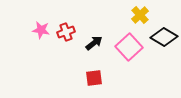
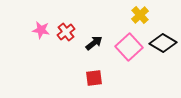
red cross: rotated 18 degrees counterclockwise
black diamond: moved 1 px left, 6 px down
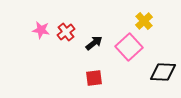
yellow cross: moved 4 px right, 6 px down
black diamond: moved 29 px down; rotated 28 degrees counterclockwise
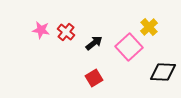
yellow cross: moved 5 px right, 6 px down
red cross: rotated 12 degrees counterclockwise
red square: rotated 24 degrees counterclockwise
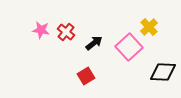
red square: moved 8 px left, 2 px up
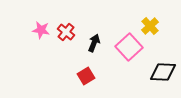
yellow cross: moved 1 px right, 1 px up
black arrow: rotated 30 degrees counterclockwise
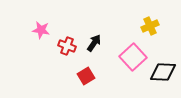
yellow cross: rotated 18 degrees clockwise
red cross: moved 1 px right, 14 px down; rotated 18 degrees counterclockwise
black arrow: rotated 12 degrees clockwise
pink square: moved 4 px right, 10 px down
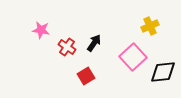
red cross: moved 1 px down; rotated 12 degrees clockwise
black diamond: rotated 8 degrees counterclockwise
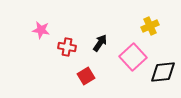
black arrow: moved 6 px right
red cross: rotated 24 degrees counterclockwise
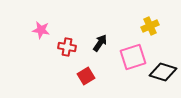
pink square: rotated 24 degrees clockwise
black diamond: rotated 24 degrees clockwise
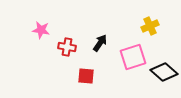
black diamond: moved 1 px right; rotated 24 degrees clockwise
red square: rotated 36 degrees clockwise
